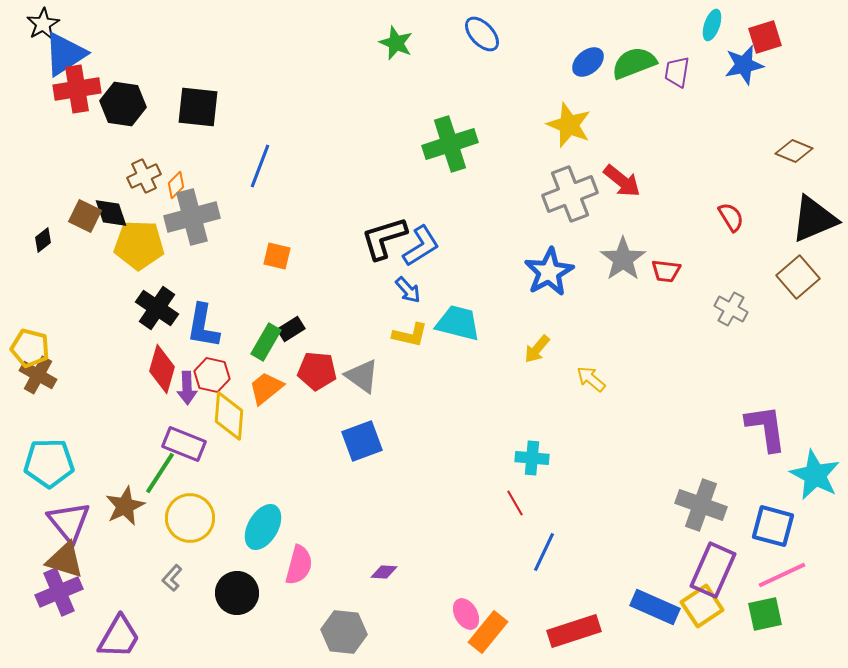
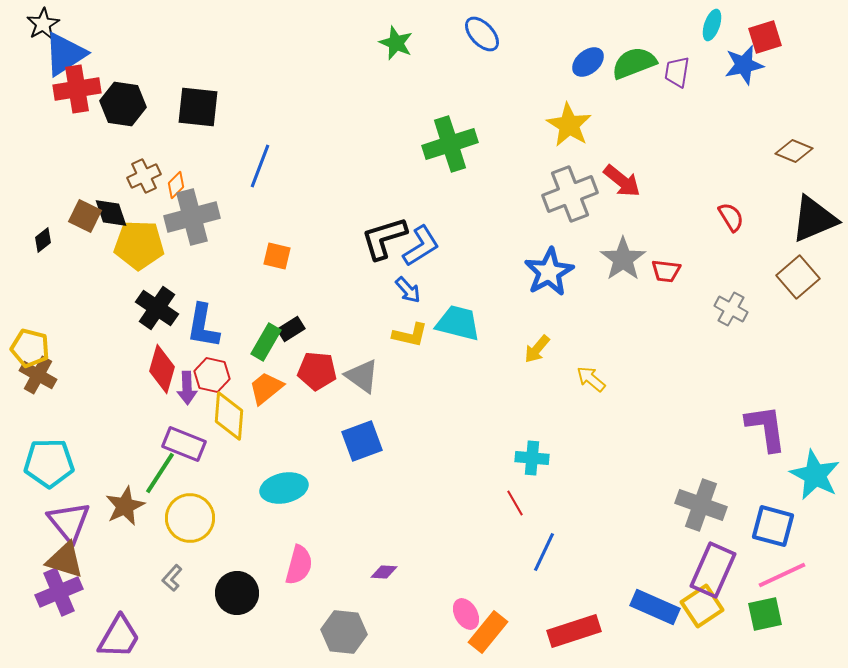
yellow star at (569, 125): rotated 9 degrees clockwise
cyan ellipse at (263, 527): moved 21 px right, 39 px up; rotated 48 degrees clockwise
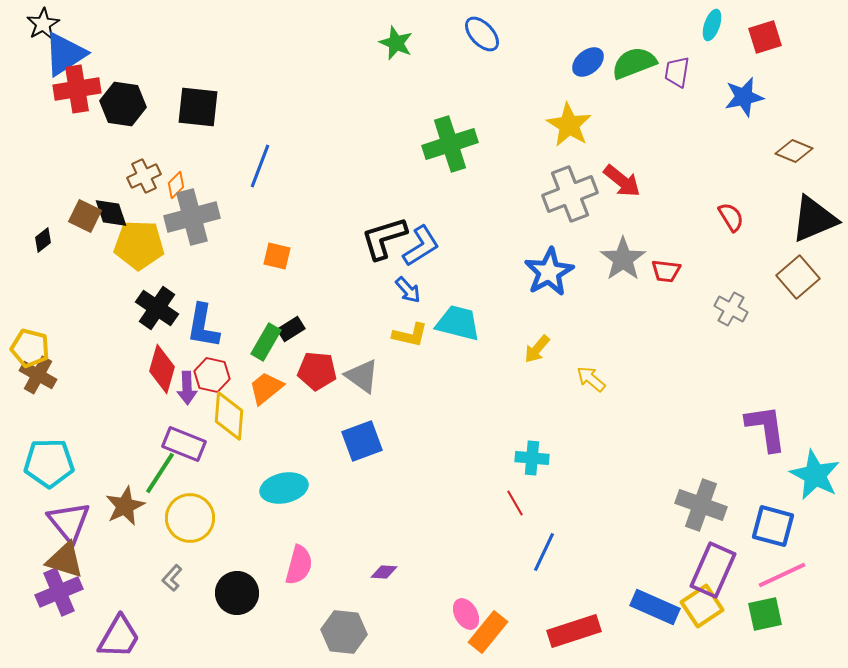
blue star at (744, 65): moved 32 px down
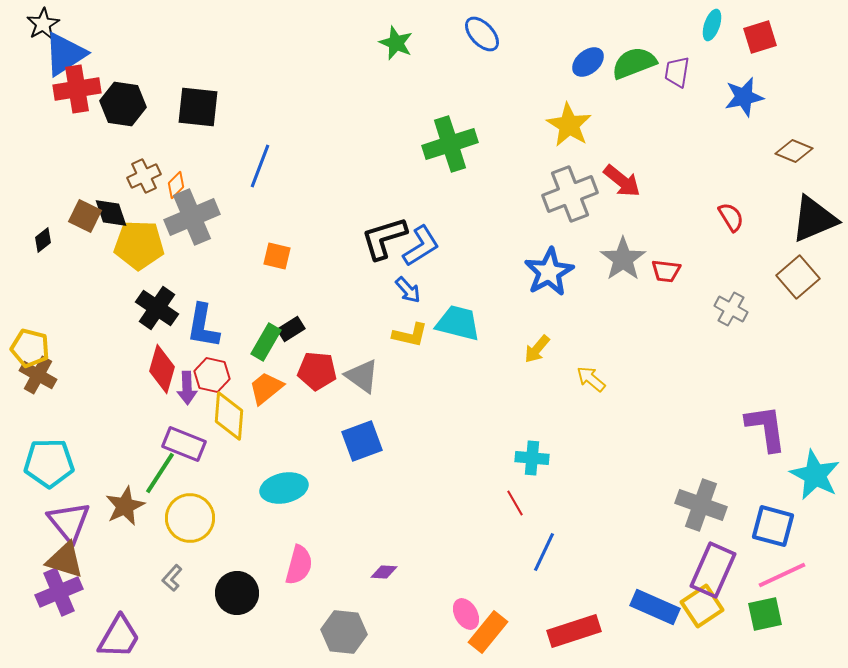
red square at (765, 37): moved 5 px left
gray cross at (192, 217): rotated 8 degrees counterclockwise
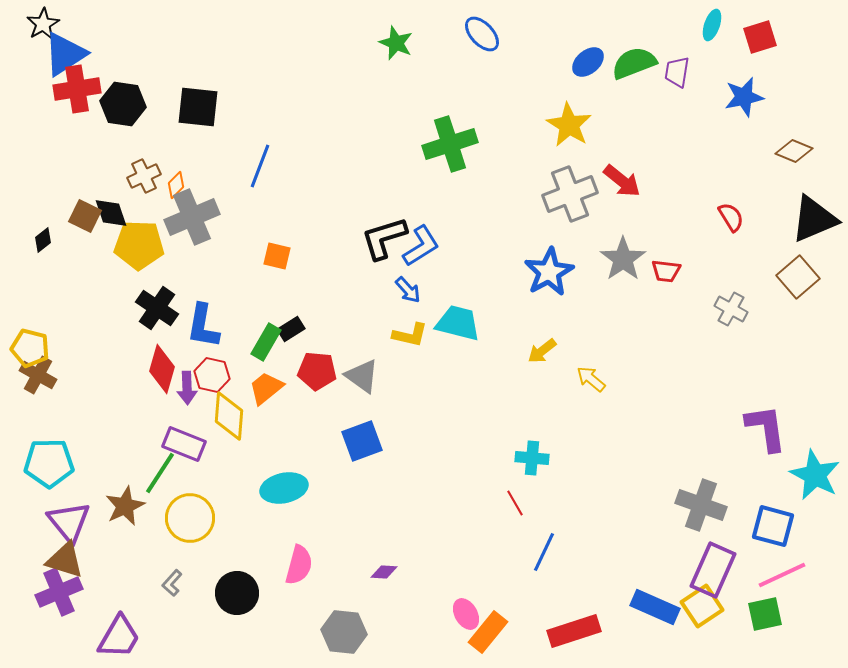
yellow arrow at (537, 349): moved 5 px right, 2 px down; rotated 12 degrees clockwise
gray L-shape at (172, 578): moved 5 px down
